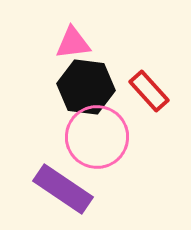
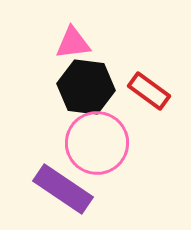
red rectangle: rotated 12 degrees counterclockwise
pink circle: moved 6 px down
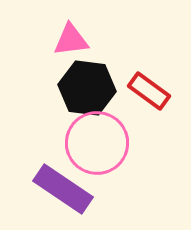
pink triangle: moved 2 px left, 3 px up
black hexagon: moved 1 px right, 1 px down
